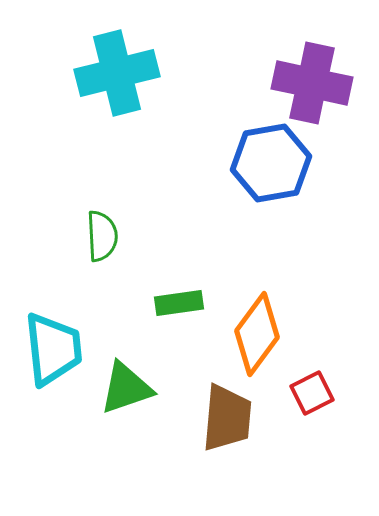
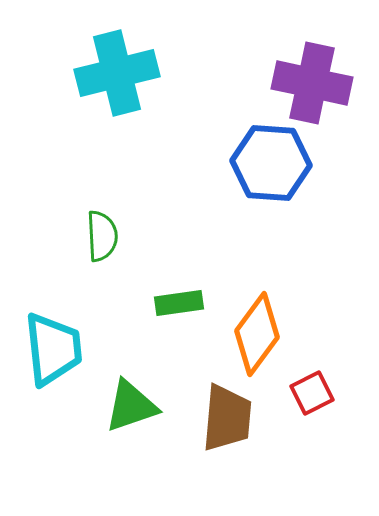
blue hexagon: rotated 14 degrees clockwise
green triangle: moved 5 px right, 18 px down
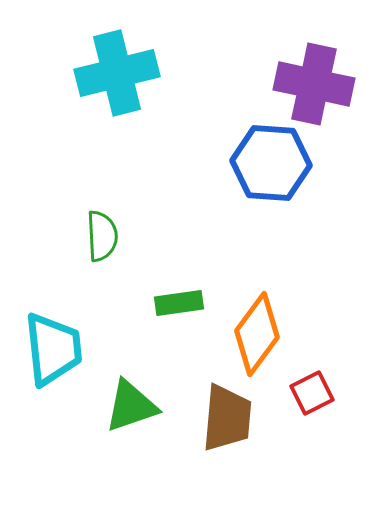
purple cross: moved 2 px right, 1 px down
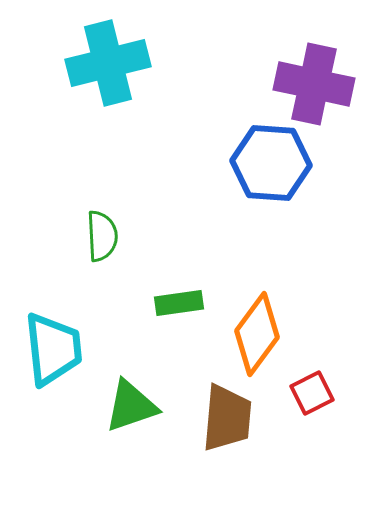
cyan cross: moved 9 px left, 10 px up
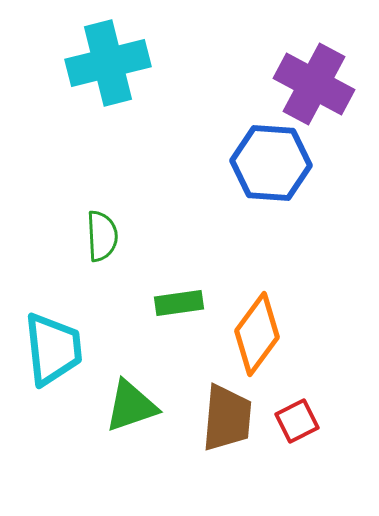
purple cross: rotated 16 degrees clockwise
red square: moved 15 px left, 28 px down
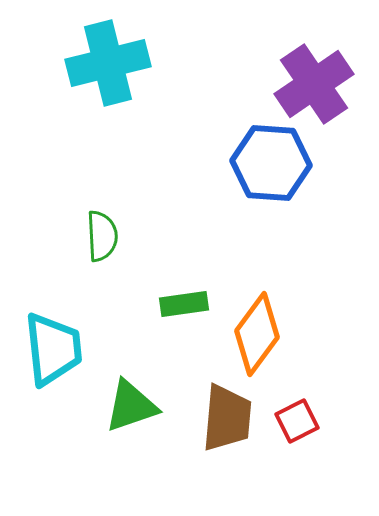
purple cross: rotated 28 degrees clockwise
green rectangle: moved 5 px right, 1 px down
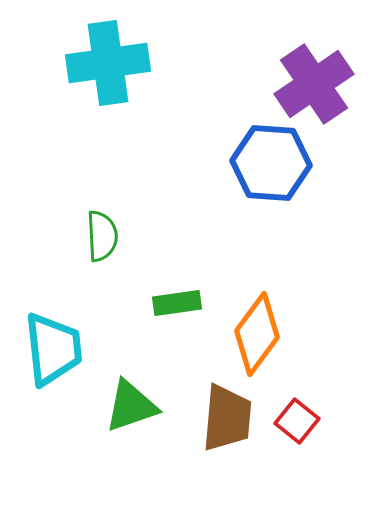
cyan cross: rotated 6 degrees clockwise
green rectangle: moved 7 px left, 1 px up
red square: rotated 24 degrees counterclockwise
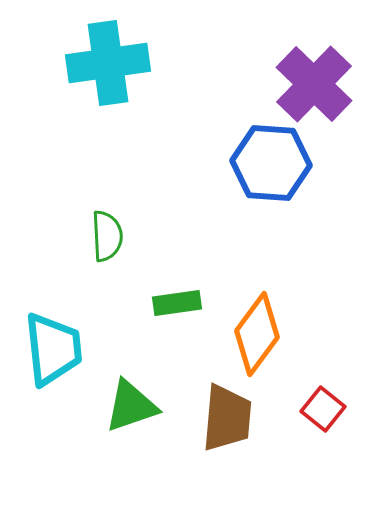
purple cross: rotated 12 degrees counterclockwise
green semicircle: moved 5 px right
red square: moved 26 px right, 12 px up
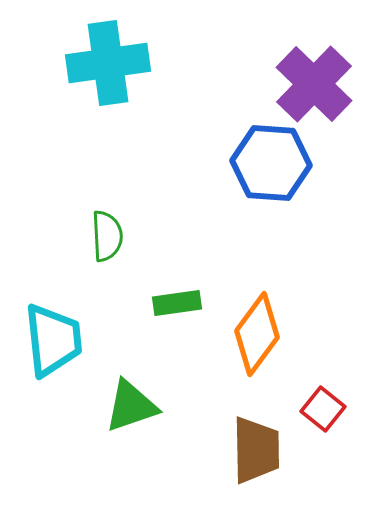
cyan trapezoid: moved 9 px up
brown trapezoid: moved 29 px right, 32 px down; rotated 6 degrees counterclockwise
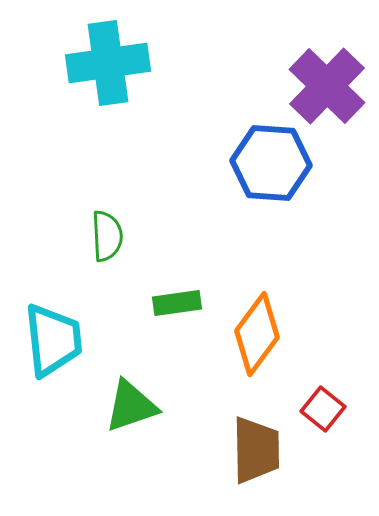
purple cross: moved 13 px right, 2 px down
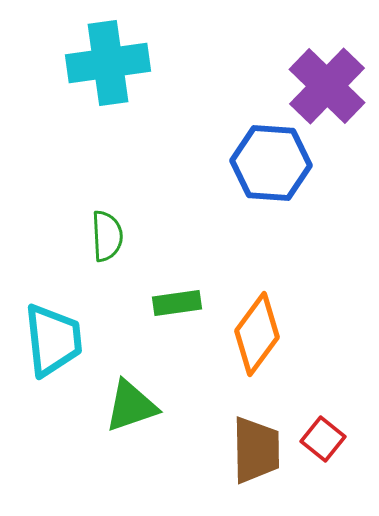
red square: moved 30 px down
